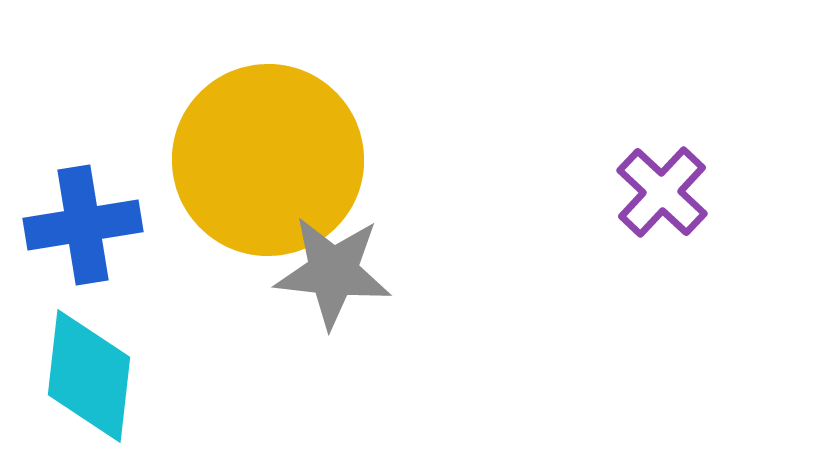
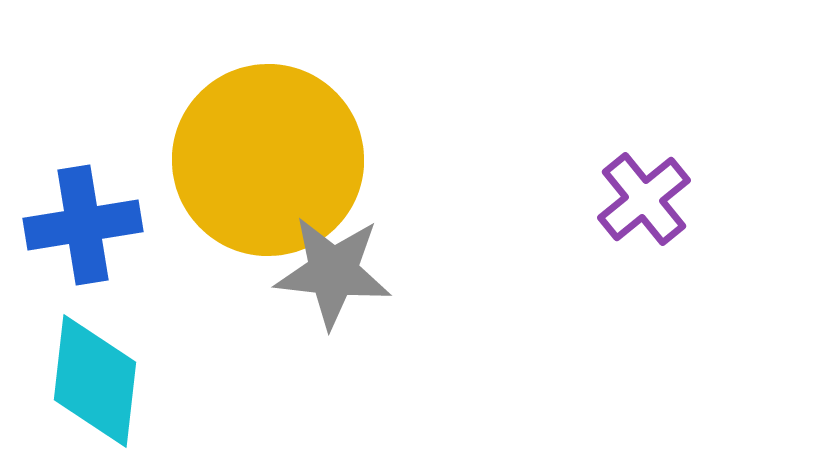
purple cross: moved 18 px left, 7 px down; rotated 8 degrees clockwise
cyan diamond: moved 6 px right, 5 px down
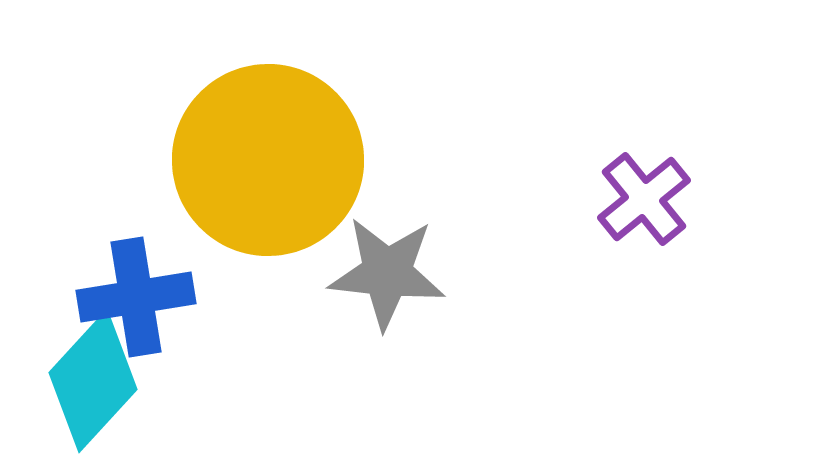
blue cross: moved 53 px right, 72 px down
gray star: moved 54 px right, 1 px down
cyan diamond: moved 2 px left; rotated 36 degrees clockwise
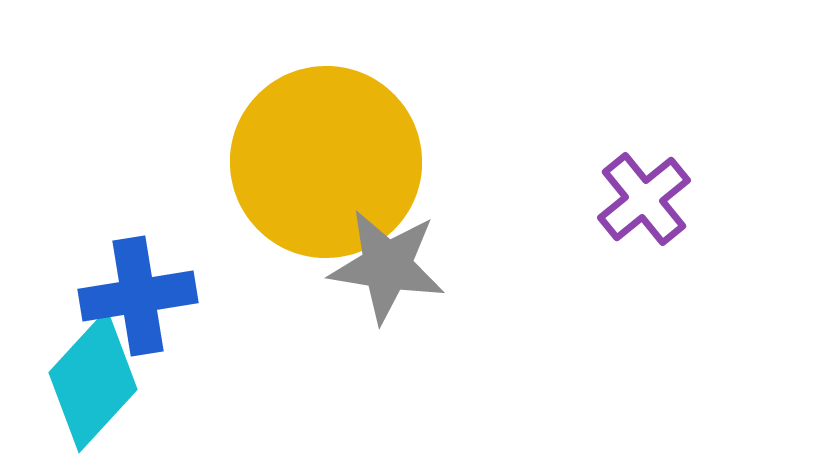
yellow circle: moved 58 px right, 2 px down
gray star: moved 7 px up; rotated 3 degrees clockwise
blue cross: moved 2 px right, 1 px up
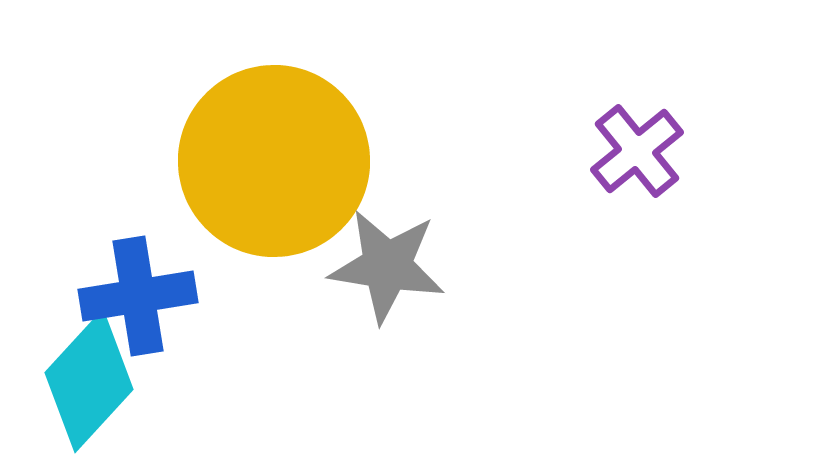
yellow circle: moved 52 px left, 1 px up
purple cross: moved 7 px left, 48 px up
cyan diamond: moved 4 px left
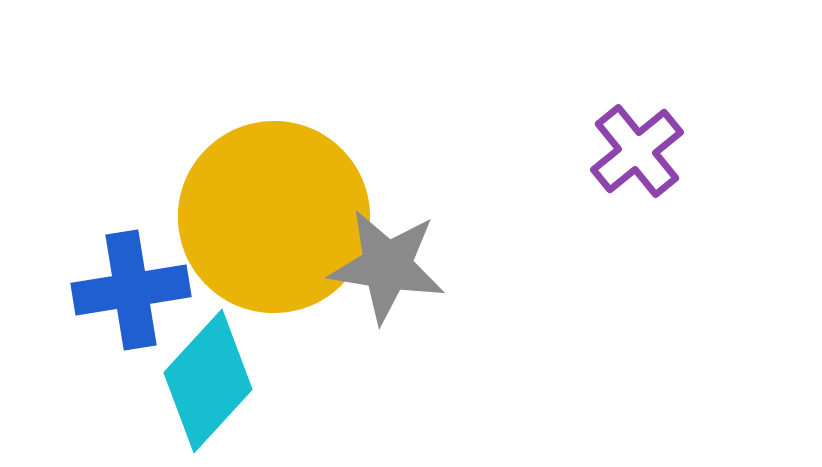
yellow circle: moved 56 px down
blue cross: moved 7 px left, 6 px up
cyan diamond: moved 119 px right
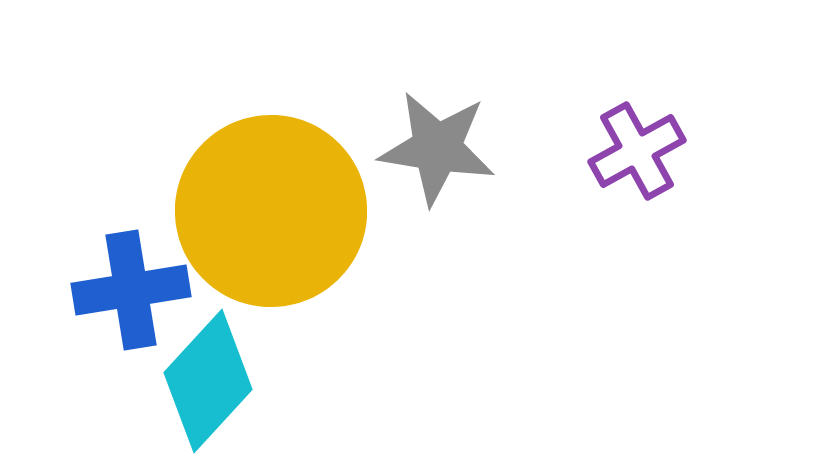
purple cross: rotated 10 degrees clockwise
yellow circle: moved 3 px left, 6 px up
gray star: moved 50 px right, 118 px up
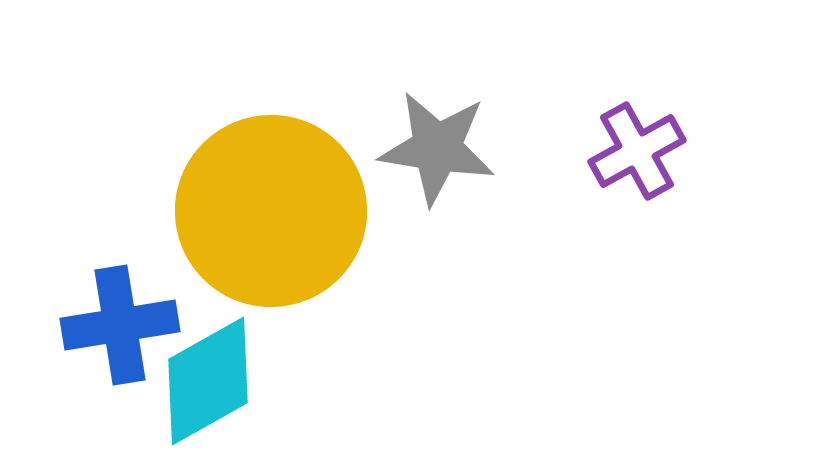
blue cross: moved 11 px left, 35 px down
cyan diamond: rotated 18 degrees clockwise
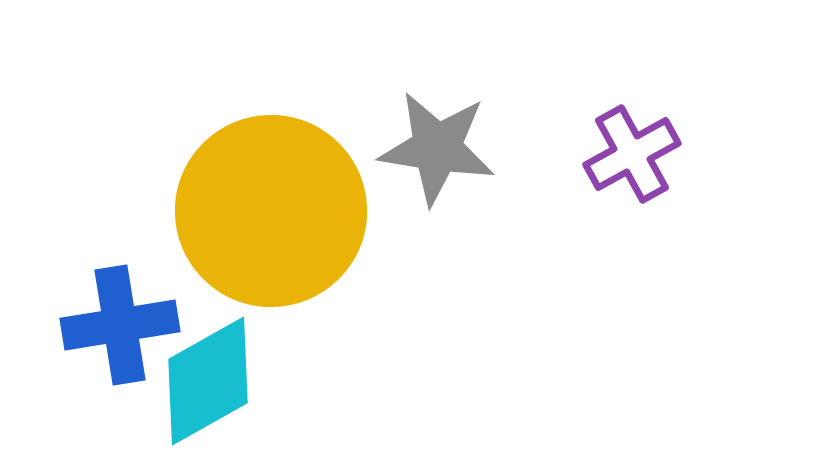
purple cross: moved 5 px left, 3 px down
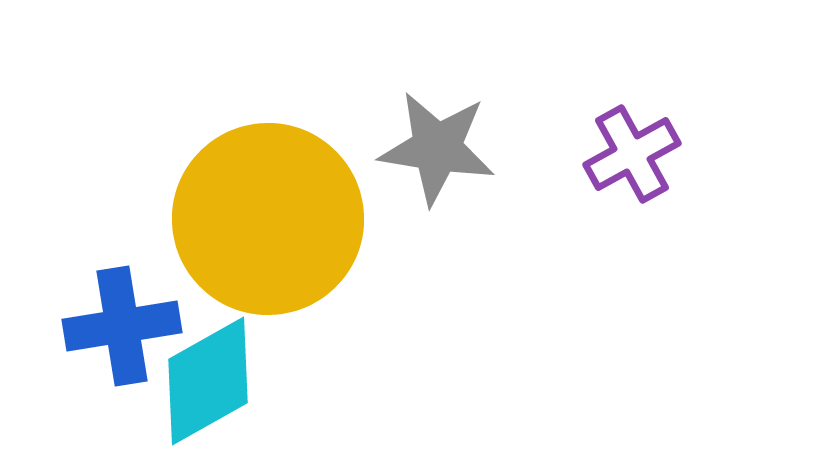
yellow circle: moved 3 px left, 8 px down
blue cross: moved 2 px right, 1 px down
